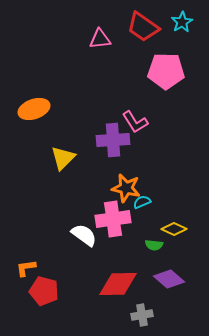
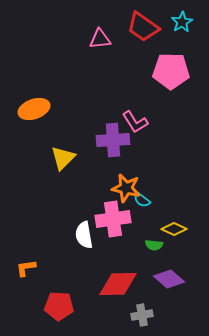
pink pentagon: moved 5 px right
cyan semicircle: moved 2 px up; rotated 120 degrees counterclockwise
white semicircle: rotated 136 degrees counterclockwise
red pentagon: moved 15 px right, 15 px down; rotated 12 degrees counterclockwise
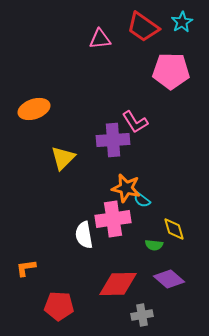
yellow diamond: rotated 50 degrees clockwise
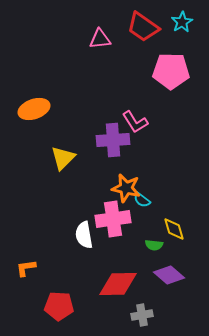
purple diamond: moved 4 px up
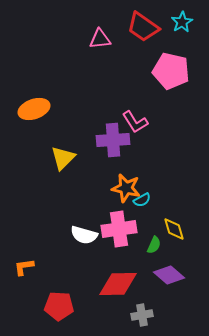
pink pentagon: rotated 12 degrees clockwise
cyan semicircle: rotated 66 degrees counterclockwise
pink cross: moved 6 px right, 10 px down
white semicircle: rotated 64 degrees counterclockwise
green semicircle: rotated 72 degrees counterclockwise
orange L-shape: moved 2 px left, 1 px up
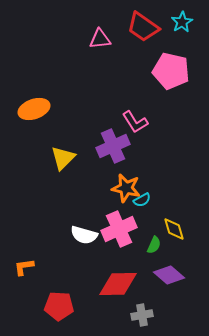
purple cross: moved 6 px down; rotated 20 degrees counterclockwise
pink cross: rotated 16 degrees counterclockwise
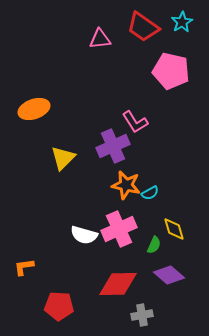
orange star: moved 3 px up
cyan semicircle: moved 8 px right, 7 px up
